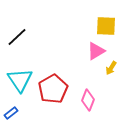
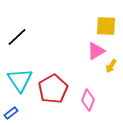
yellow arrow: moved 2 px up
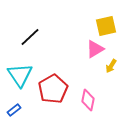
yellow square: rotated 15 degrees counterclockwise
black line: moved 13 px right
pink triangle: moved 1 px left, 2 px up
cyan triangle: moved 5 px up
pink diamond: rotated 10 degrees counterclockwise
blue rectangle: moved 3 px right, 3 px up
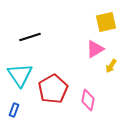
yellow square: moved 4 px up
black line: rotated 25 degrees clockwise
blue rectangle: rotated 32 degrees counterclockwise
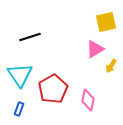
blue rectangle: moved 5 px right, 1 px up
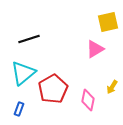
yellow square: moved 2 px right
black line: moved 1 px left, 2 px down
yellow arrow: moved 1 px right, 21 px down
cyan triangle: moved 3 px right, 2 px up; rotated 24 degrees clockwise
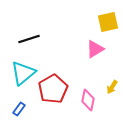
blue rectangle: rotated 16 degrees clockwise
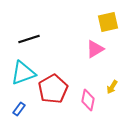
cyan triangle: rotated 20 degrees clockwise
